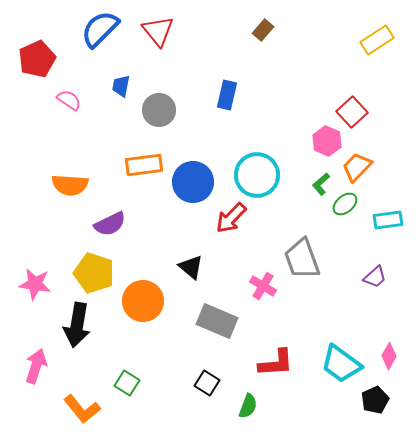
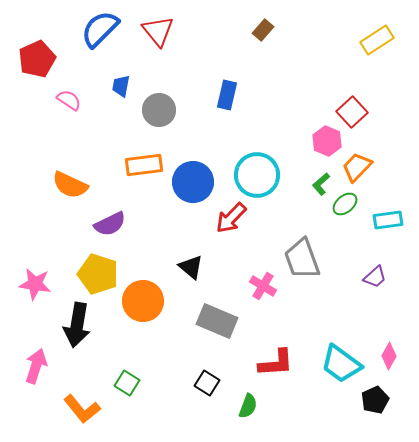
orange semicircle: rotated 21 degrees clockwise
yellow pentagon: moved 4 px right, 1 px down
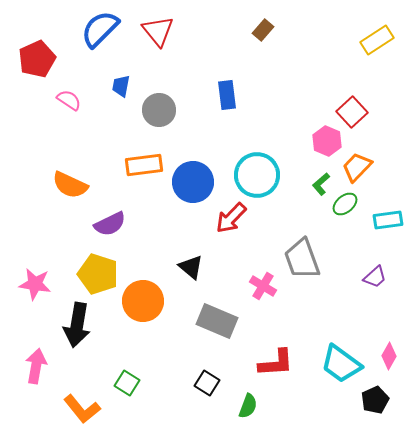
blue rectangle: rotated 20 degrees counterclockwise
pink arrow: rotated 8 degrees counterclockwise
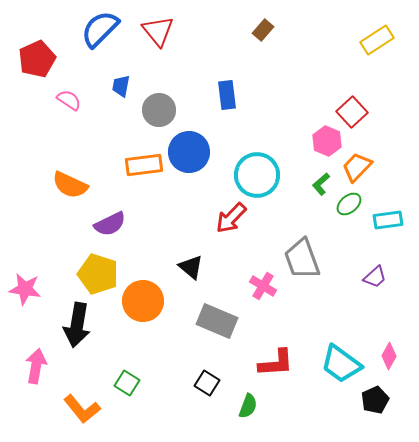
blue circle: moved 4 px left, 30 px up
green ellipse: moved 4 px right
pink star: moved 10 px left, 5 px down
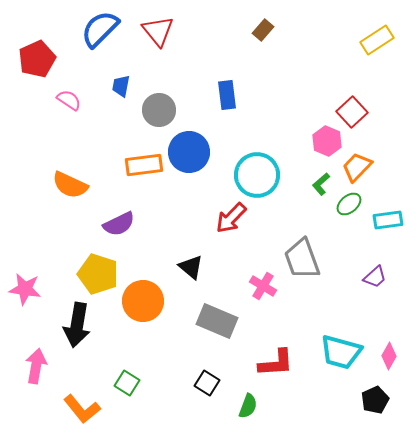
purple semicircle: moved 9 px right
cyan trapezoid: moved 12 px up; rotated 21 degrees counterclockwise
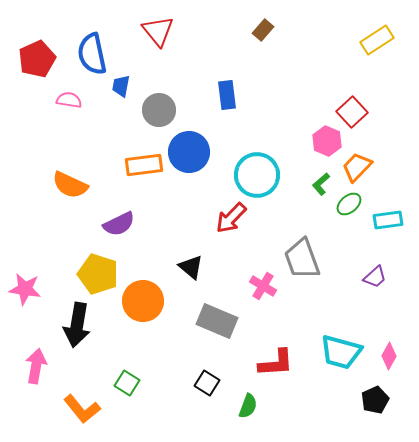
blue semicircle: moved 8 px left, 25 px down; rotated 57 degrees counterclockwise
pink semicircle: rotated 25 degrees counterclockwise
